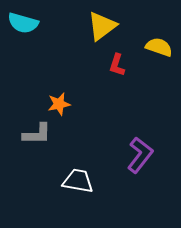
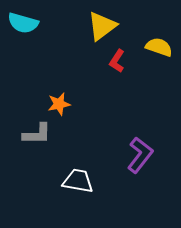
red L-shape: moved 4 px up; rotated 15 degrees clockwise
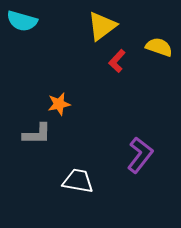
cyan semicircle: moved 1 px left, 2 px up
red L-shape: rotated 10 degrees clockwise
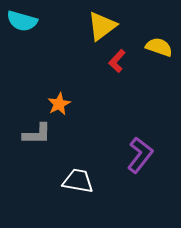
orange star: rotated 15 degrees counterclockwise
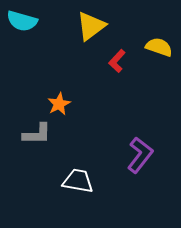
yellow triangle: moved 11 px left
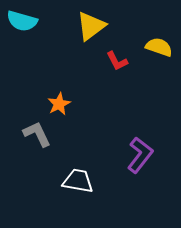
red L-shape: rotated 70 degrees counterclockwise
gray L-shape: rotated 116 degrees counterclockwise
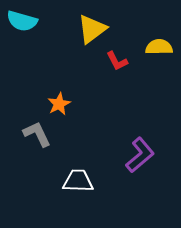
yellow triangle: moved 1 px right, 3 px down
yellow semicircle: rotated 20 degrees counterclockwise
purple L-shape: rotated 12 degrees clockwise
white trapezoid: rotated 8 degrees counterclockwise
